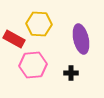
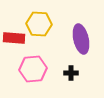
red rectangle: moved 1 px up; rotated 25 degrees counterclockwise
pink hexagon: moved 4 px down
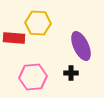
yellow hexagon: moved 1 px left, 1 px up
purple ellipse: moved 7 px down; rotated 12 degrees counterclockwise
pink hexagon: moved 8 px down
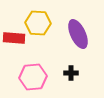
purple ellipse: moved 3 px left, 12 px up
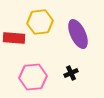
yellow hexagon: moved 2 px right, 1 px up; rotated 10 degrees counterclockwise
black cross: rotated 24 degrees counterclockwise
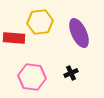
purple ellipse: moved 1 px right, 1 px up
pink hexagon: moved 1 px left; rotated 12 degrees clockwise
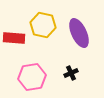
yellow hexagon: moved 3 px right, 3 px down; rotated 20 degrees clockwise
pink hexagon: rotated 16 degrees counterclockwise
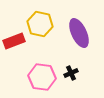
yellow hexagon: moved 3 px left, 1 px up
red rectangle: moved 3 px down; rotated 25 degrees counterclockwise
pink hexagon: moved 10 px right; rotated 16 degrees clockwise
